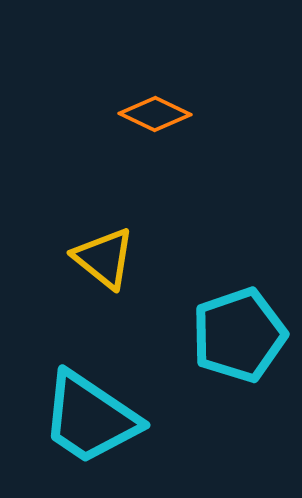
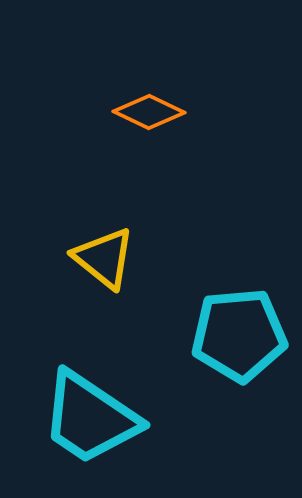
orange diamond: moved 6 px left, 2 px up
cyan pentagon: rotated 14 degrees clockwise
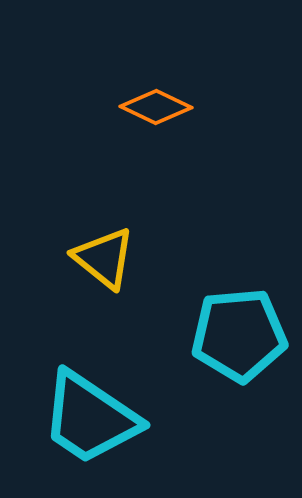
orange diamond: moved 7 px right, 5 px up
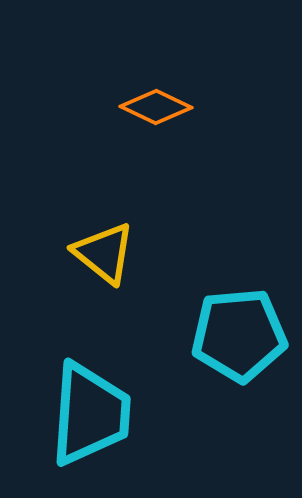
yellow triangle: moved 5 px up
cyan trapezoid: moved 4 px up; rotated 120 degrees counterclockwise
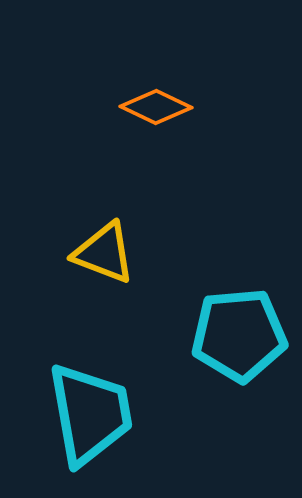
yellow triangle: rotated 18 degrees counterclockwise
cyan trapezoid: rotated 14 degrees counterclockwise
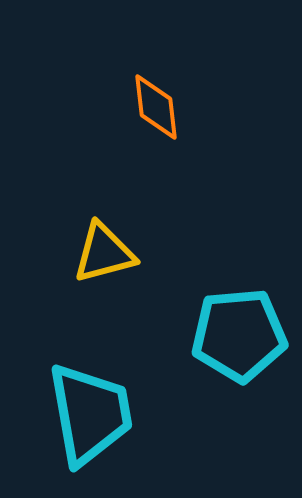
orange diamond: rotated 58 degrees clockwise
yellow triangle: rotated 36 degrees counterclockwise
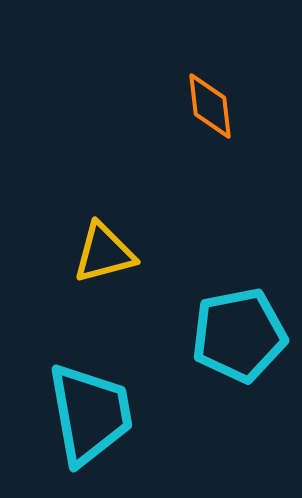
orange diamond: moved 54 px right, 1 px up
cyan pentagon: rotated 6 degrees counterclockwise
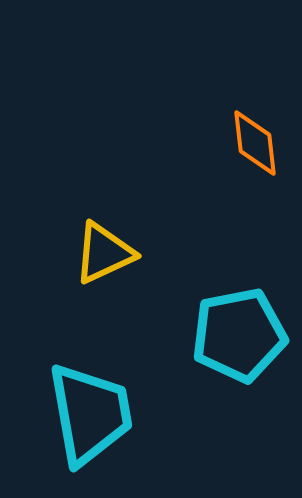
orange diamond: moved 45 px right, 37 px down
yellow triangle: rotated 10 degrees counterclockwise
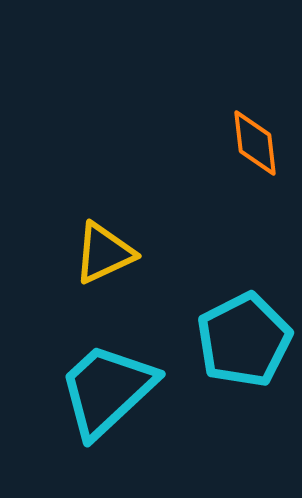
cyan pentagon: moved 5 px right, 5 px down; rotated 16 degrees counterclockwise
cyan trapezoid: moved 17 px right, 24 px up; rotated 123 degrees counterclockwise
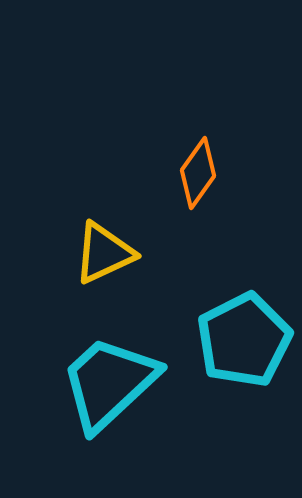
orange diamond: moved 57 px left, 30 px down; rotated 42 degrees clockwise
cyan trapezoid: moved 2 px right, 7 px up
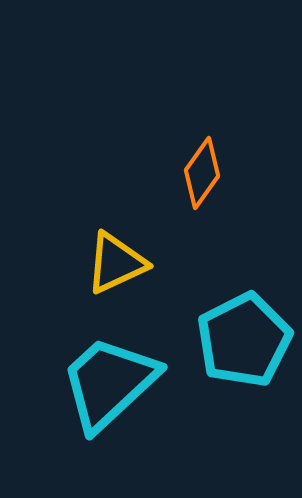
orange diamond: moved 4 px right
yellow triangle: moved 12 px right, 10 px down
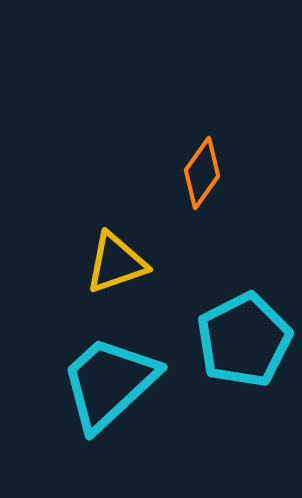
yellow triangle: rotated 6 degrees clockwise
